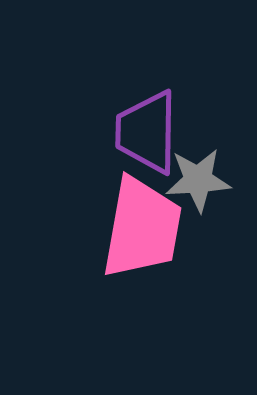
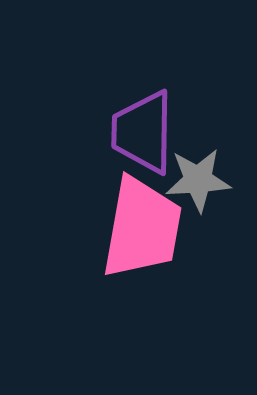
purple trapezoid: moved 4 px left
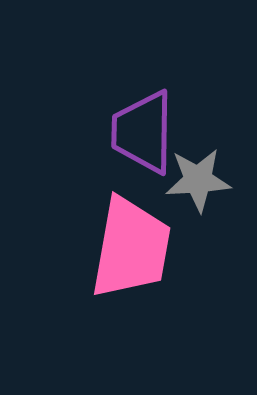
pink trapezoid: moved 11 px left, 20 px down
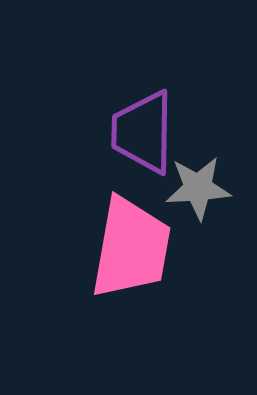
gray star: moved 8 px down
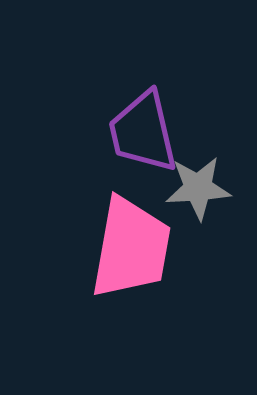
purple trapezoid: rotated 14 degrees counterclockwise
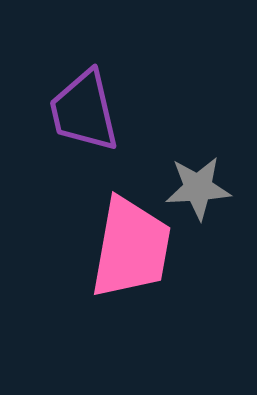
purple trapezoid: moved 59 px left, 21 px up
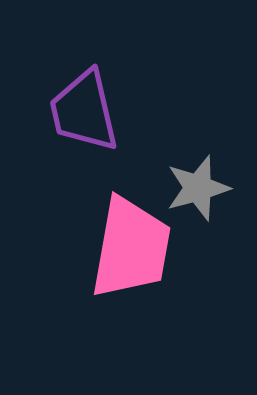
gray star: rotated 12 degrees counterclockwise
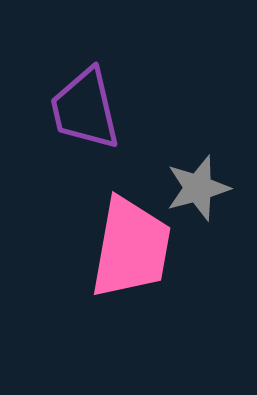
purple trapezoid: moved 1 px right, 2 px up
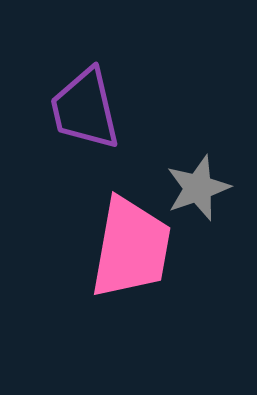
gray star: rotated 4 degrees counterclockwise
